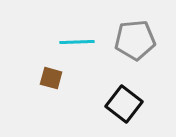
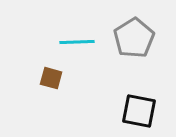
gray pentagon: moved 1 px left, 2 px up; rotated 27 degrees counterclockwise
black square: moved 15 px right, 7 px down; rotated 27 degrees counterclockwise
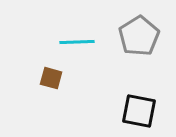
gray pentagon: moved 5 px right, 2 px up
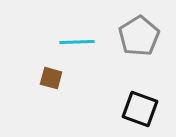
black square: moved 1 px right, 2 px up; rotated 9 degrees clockwise
